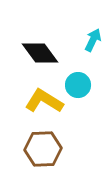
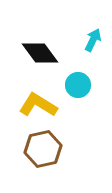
yellow L-shape: moved 6 px left, 4 px down
brown hexagon: rotated 9 degrees counterclockwise
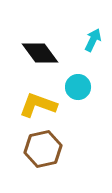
cyan circle: moved 2 px down
yellow L-shape: rotated 12 degrees counterclockwise
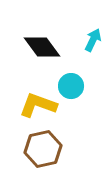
black diamond: moved 2 px right, 6 px up
cyan circle: moved 7 px left, 1 px up
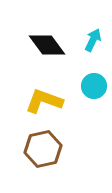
black diamond: moved 5 px right, 2 px up
cyan circle: moved 23 px right
yellow L-shape: moved 6 px right, 4 px up
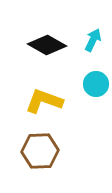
black diamond: rotated 24 degrees counterclockwise
cyan circle: moved 2 px right, 2 px up
brown hexagon: moved 3 px left, 2 px down; rotated 9 degrees clockwise
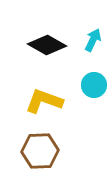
cyan circle: moved 2 px left, 1 px down
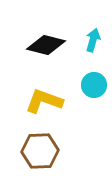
cyan arrow: rotated 10 degrees counterclockwise
black diamond: moved 1 px left; rotated 15 degrees counterclockwise
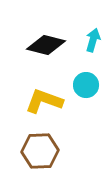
cyan circle: moved 8 px left
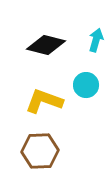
cyan arrow: moved 3 px right
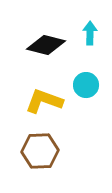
cyan arrow: moved 6 px left, 7 px up; rotated 15 degrees counterclockwise
